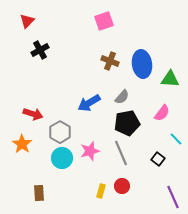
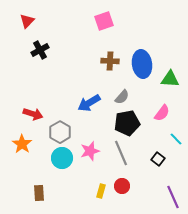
brown cross: rotated 18 degrees counterclockwise
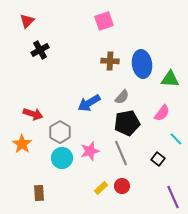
yellow rectangle: moved 3 px up; rotated 32 degrees clockwise
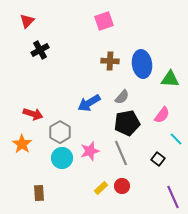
pink semicircle: moved 2 px down
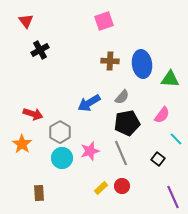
red triangle: moved 1 px left; rotated 21 degrees counterclockwise
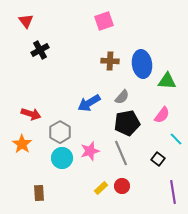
green triangle: moved 3 px left, 2 px down
red arrow: moved 2 px left
purple line: moved 5 px up; rotated 15 degrees clockwise
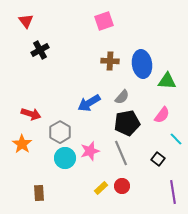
cyan circle: moved 3 px right
